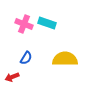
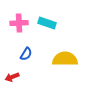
pink cross: moved 5 px left, 1 px up; rotated 24 degrees counterclockwise
blue semicircle: moved 4 px up
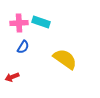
cyan rectangle: moved 6 px left, 1 px up
blue semicircle: moved 3 px left, 7 px up
yellow semicircle: rotated 35 degrees clockwise
